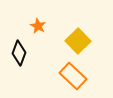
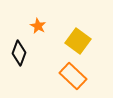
yellow square: rotated 10 degrees counterclockwise
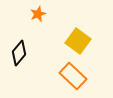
orange star: moved 12 px up; rotated 21 degrees clockwise
black diamond: rotated 20 degrees clockwise
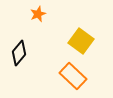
yellow square: moved 3 px right
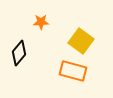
orange star: moved 3 px right, 8 px down; rotated 21 degrees clockwise
orange rectangle: moved 5 px up; rotated 28 degrees counterclockwise
